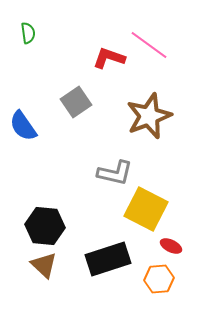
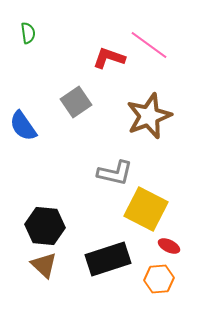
red ellipse: moved 2 px left
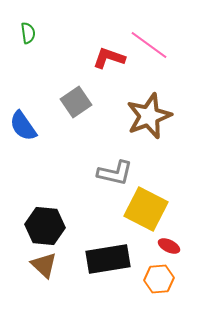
black rectangle: rotated 9 degrees clockwise
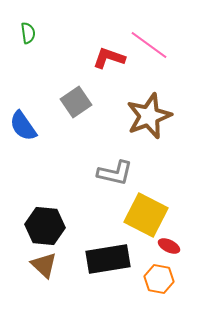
yellow square: moved 6 px down
orange hexagon: rotated 16 degrees clockwise
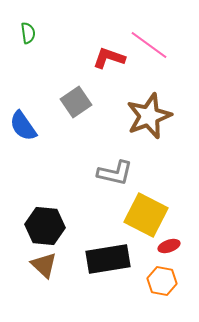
red ellipse: rotated 45 degrees counterclockwise
orange hexagon: moved 3 px right, 2 px down
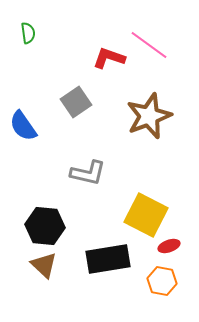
gray L-shape: moved 27 px left
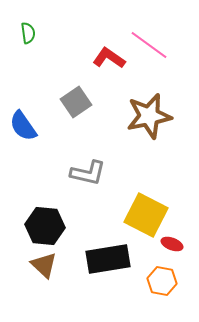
red L-shape: rotated 16 degrees clockwise
brown star: rotated 9 degrees clockwise
red ellipse: moved 3 px right, 2 px up; rotated 40 degrees clockwise
